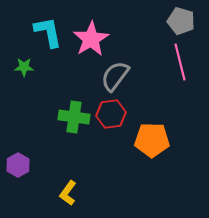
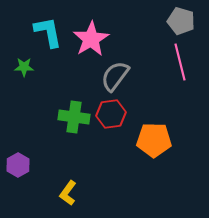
orange pentagon: moved 2 px right
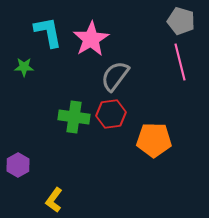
yellow L-shape: moved 14 px left, 7 px down
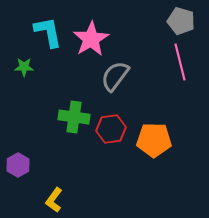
red hexagon: moved 15 px down
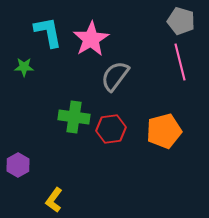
orange pentagon: moved 10 px right, 9 px up; rotated 16 degrees counterclockwise
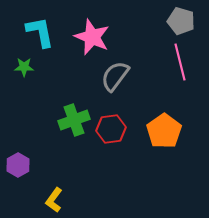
cyan L-shape: moved 8 px left
pink star: moved 1 px right, 2 px up; rotated 18 degrees counterclockwise
green cross: moved 3 px down; rotated 28 degrees counterclockwise
orange pentagon: rotated 20 degrees counterclockwise
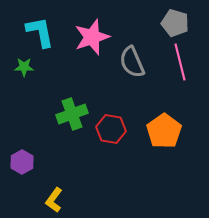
gray pentagon: moved 6 px left, 2 px down
pink star: rotated 30 degrees clockwise
gray semicircle: moved 17 px right, 14 px up; rotated 60 degrees counterclockwise
green cross: moved 2 px left, 6 px up
red hexagon: rotated 16 degrees clockwise
purple hexagon: moved 4 px right, 3 px up
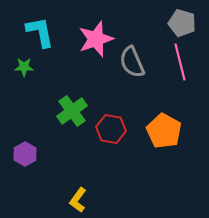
gray pentagon: moved 7 px right
pink star: moved 4 px right, 2 px down
green cross: moved 3 px up; rotated 16 degrees counterclockwise
orange pentagon: rotated 8 degrees counterclockwise
purple hexagon: moved 3 px right, 8 px up
yellow L-shape: moved 24 px right
